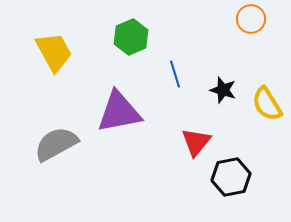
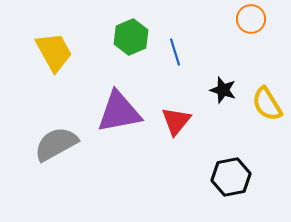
blue line: moved 22 px up
red triangle: moved 20 px left, 21 px up
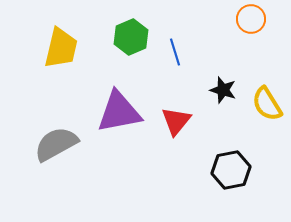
yellow trapezoid: moved 7 px right, 4 px up; rotated 42 degrees clockwise
black hexagon: moved 7 px up
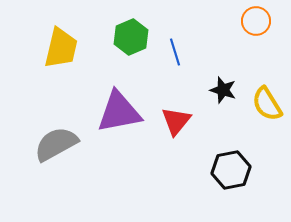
orange circle: moved 5 px right, 2 px down
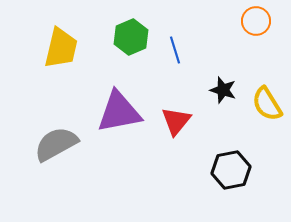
blue line: moved 2 px up
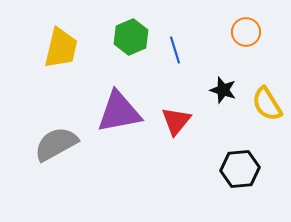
orange circle: moved 10 px left, 11 px down
black hexagon: moved 9 px right, 1 px up; rotated 6 degrees clockwise
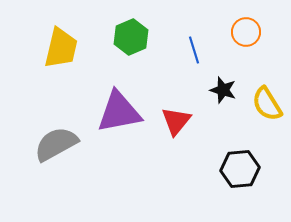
blue line: moved 19 px right
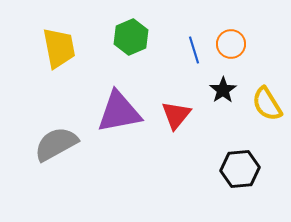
orange circle: moved 15 px left, 12 px down
yellow trapezoid: moved 2 px left; rotated 24 degrees counterclockwise
black star: rotated 20 degrees clockwise
red triangle: moved 6 px up
